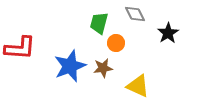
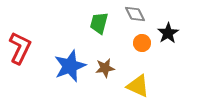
orange circle: moved 26 px right
red L-shape: rotated 68 degrees counterclockwise
brown star: moved 2 px right
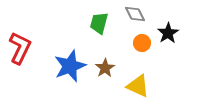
brown star: rotated 24 degrees counterclockwise
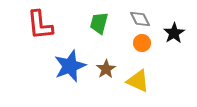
gray diamond: moved 5 px right, 5 px down
black star: moved 6 px right
red L-shape: moved 20 px right, 23 px up; rotated 148 degrees clockwise
brown star: moved 1 px right, 1 px down
yellow triangle: moved 5 px up
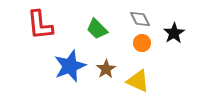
green trapezoid: moved 2 px left, 6 px down; rotated 60 degrees counterclockwise
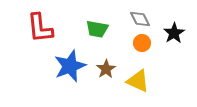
red L-shape: moved 3 px down
green trapezoid: rotated 35 degrees counterclockwise
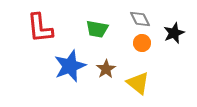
black star: rotated 10 degrees clockwise
yellow triangle: moved 2 px down; rotated 15 degrees clockwise
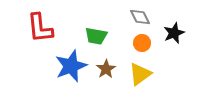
gray diamond: moved 2 px up
green trapezoid: moved 1 px left, 7 px down
blue star: moved 1 px right
yellow triangle: moved 2 px right, 9 px up; rotated 45 degrees clockwise
